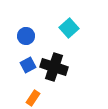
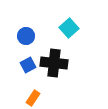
black cross: moved 4 px up; rotated 12 degrees counterclockwise
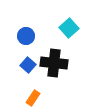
blue square: rotated 21 degrees counterclockwise
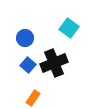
cyan square: rotated 12 degrees counterclockwise
blue circle: moved 1 px left, 2 px down
black cross: rotated 28 degrees counterclockwise
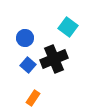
cyan square: moved 1 px left, 1 px up
black cross: moved 4 px up
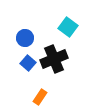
blue square: moved 2 px up
orange rectangle: moved 7 px right, 1 px up
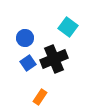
blue square: rotated 14 degrees clockwise
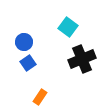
blue circle: moved 1 px left, 4 px down
black cross: moved 28 px right
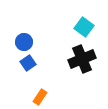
cyan square: moved 16 px right
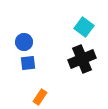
blue square: rotated 28 degrees clockwise
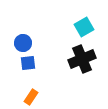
cyan square: rotated 24 degrees clockwise
blue circle: moved 1 px left, 1 px down
orange rectangle: moved 9 px left
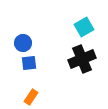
blue square: moved 1 px right
